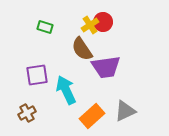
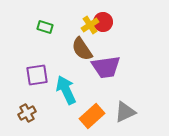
gray triangle: moved 1 px down
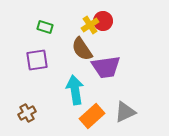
red circle: moved 1 px up
purple square: moved 15 px up
cyan arrow: moved 9 px right; rotated 16 degrees clockwise
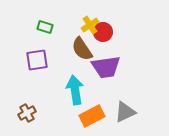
red circle: moved 11 px down
orange rectangle: rotated 15 degrees clockwise
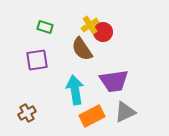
purple trapezoid: moved 8 px right, 14 px down
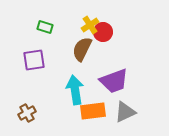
brown semicircle: rotated 60 degrees clockwise
purple square: moved 3 px left
purple trapezoid: rotated 12 degrees counterclockwise
orange rectangle: moved 1 px right, 5 px up; rotated 20 degrees clockwise
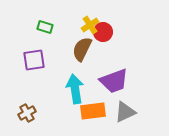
cyan arrow: moved 1 px up
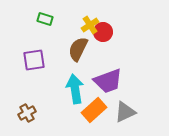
green rectangle: moved 8 px up
brown semicircle: moved 4 px left
purple trapezoid: moved 6 px left
orange rectangle: moved 1 px right, 1 px up; rotated 35 degrees counterclockwise
